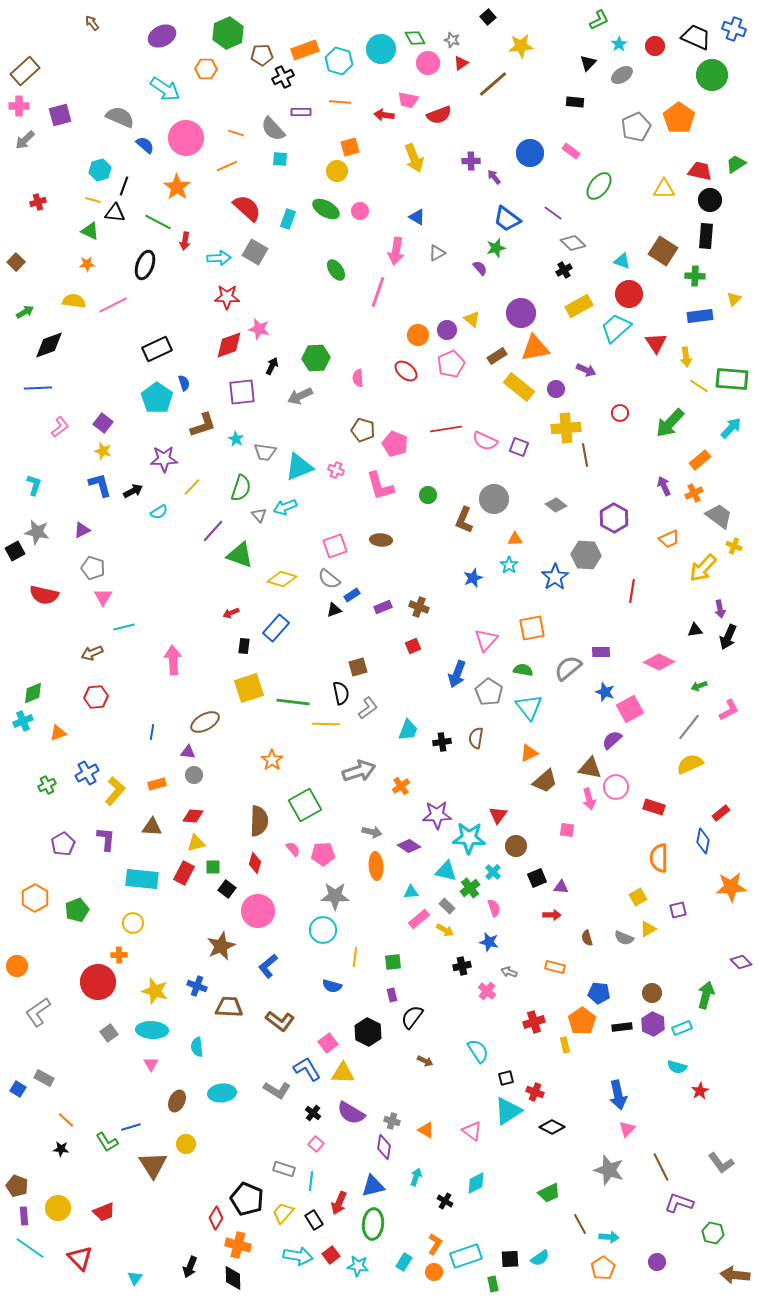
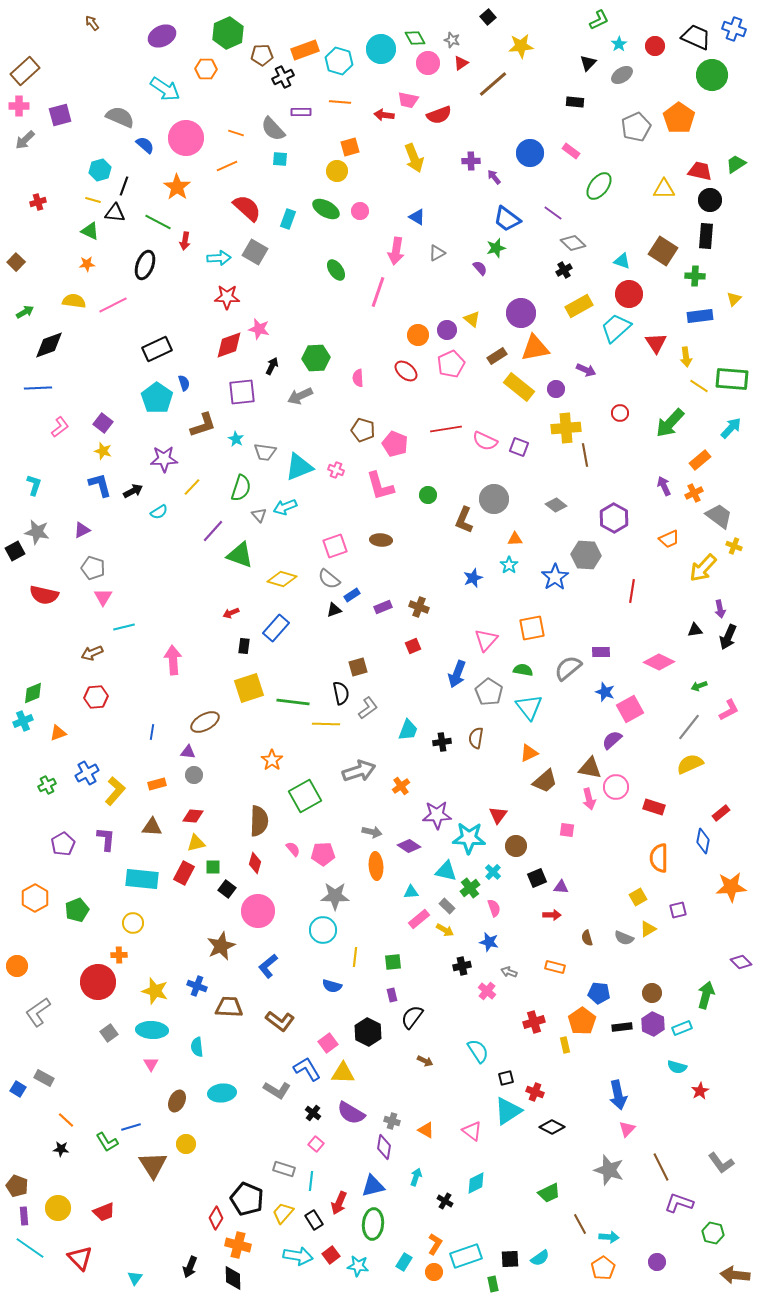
green square at (305, 805): moved 9 px up
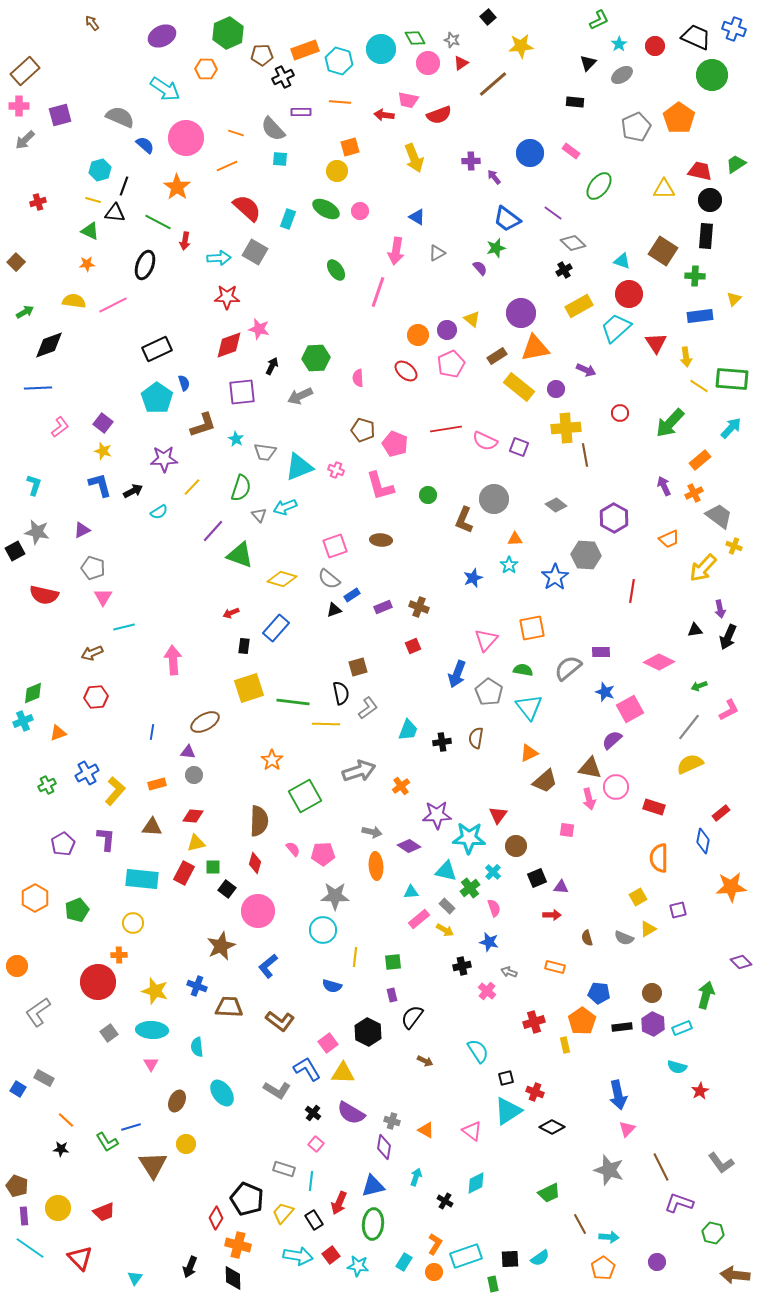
cyan ellipse at (222, 1093): rotated 60 degrees clockwise
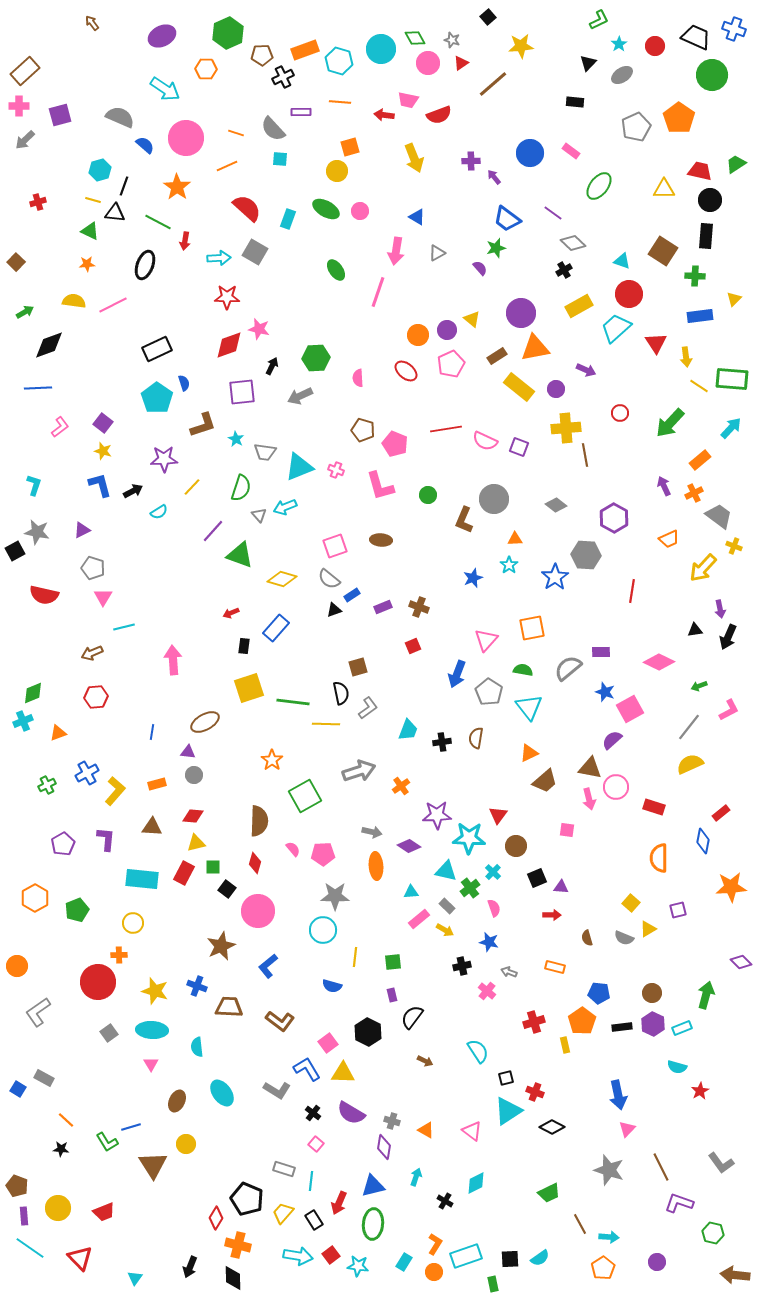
yellow square at (638, 897): moved 7 px left, 6 px down; rotated 18 degrees counterclockwise
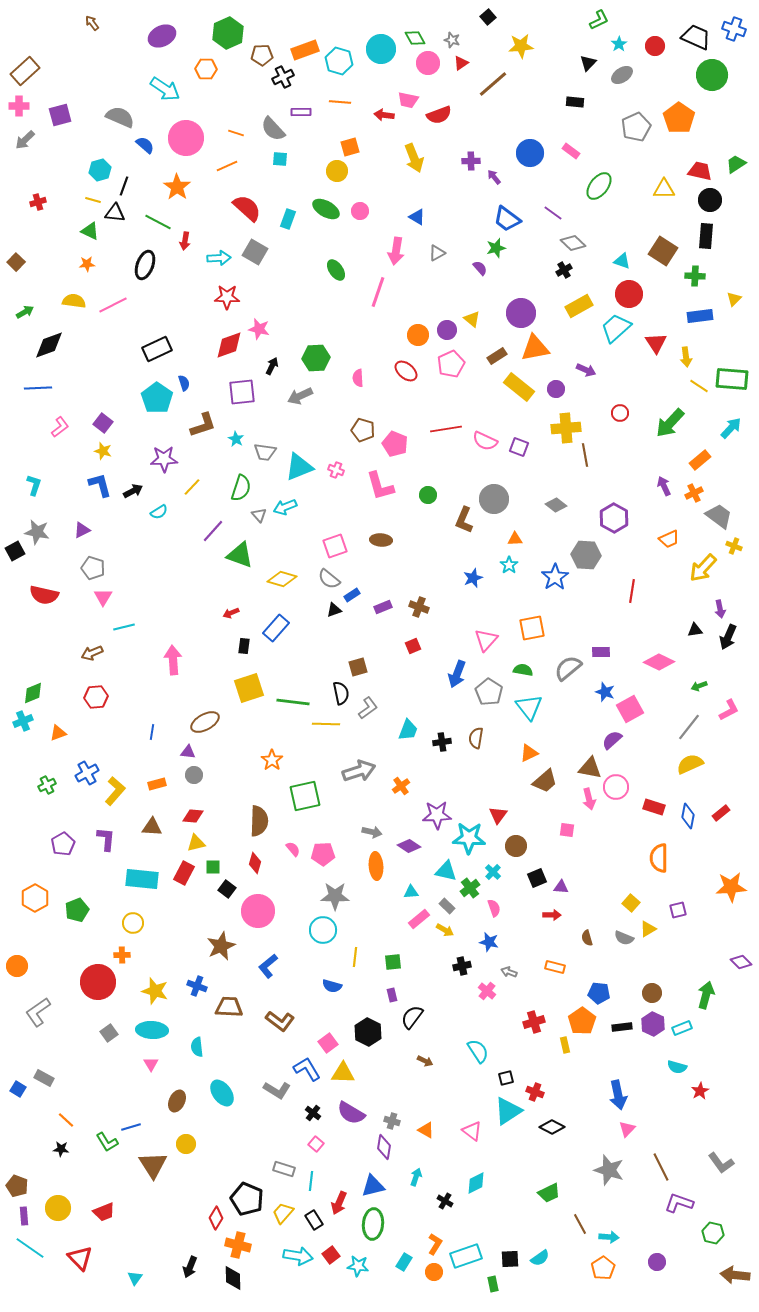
green square at (305, 796): rotated 16 degrees clockwise
blue diamond at (703, 841): moved 15 px left, 25 px up
orange cross at (119, 955): moved 3 px right
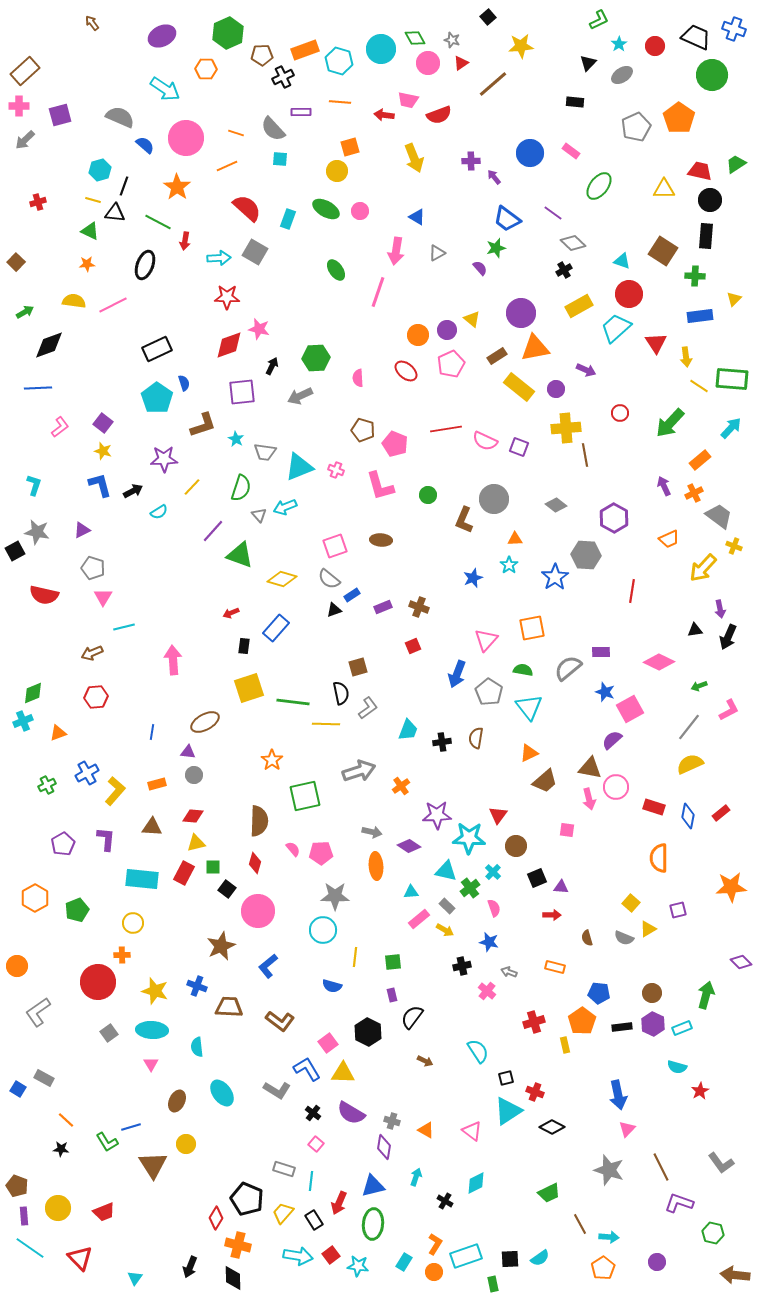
pink pentagon at (323, 854): moved 2 px left, 1 px up
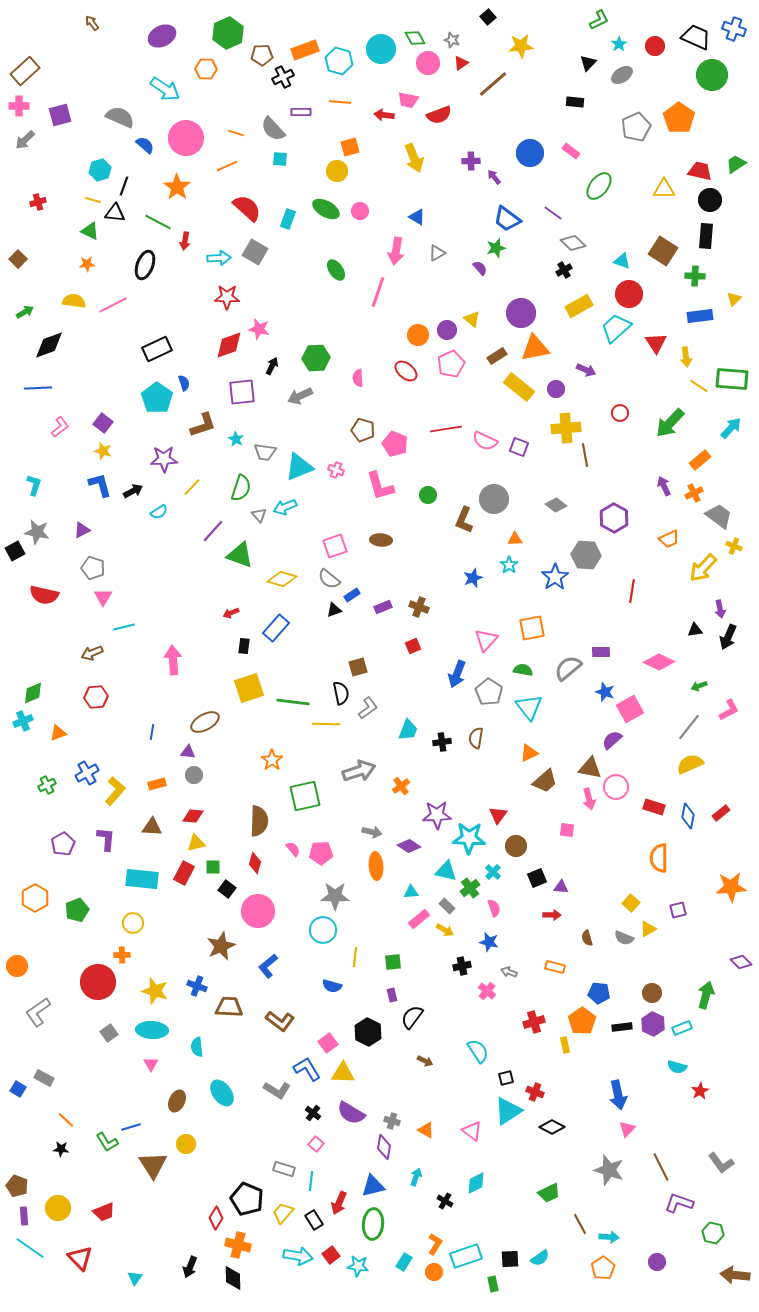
brown square at (16, 262): moved 2 px right, 3 px up
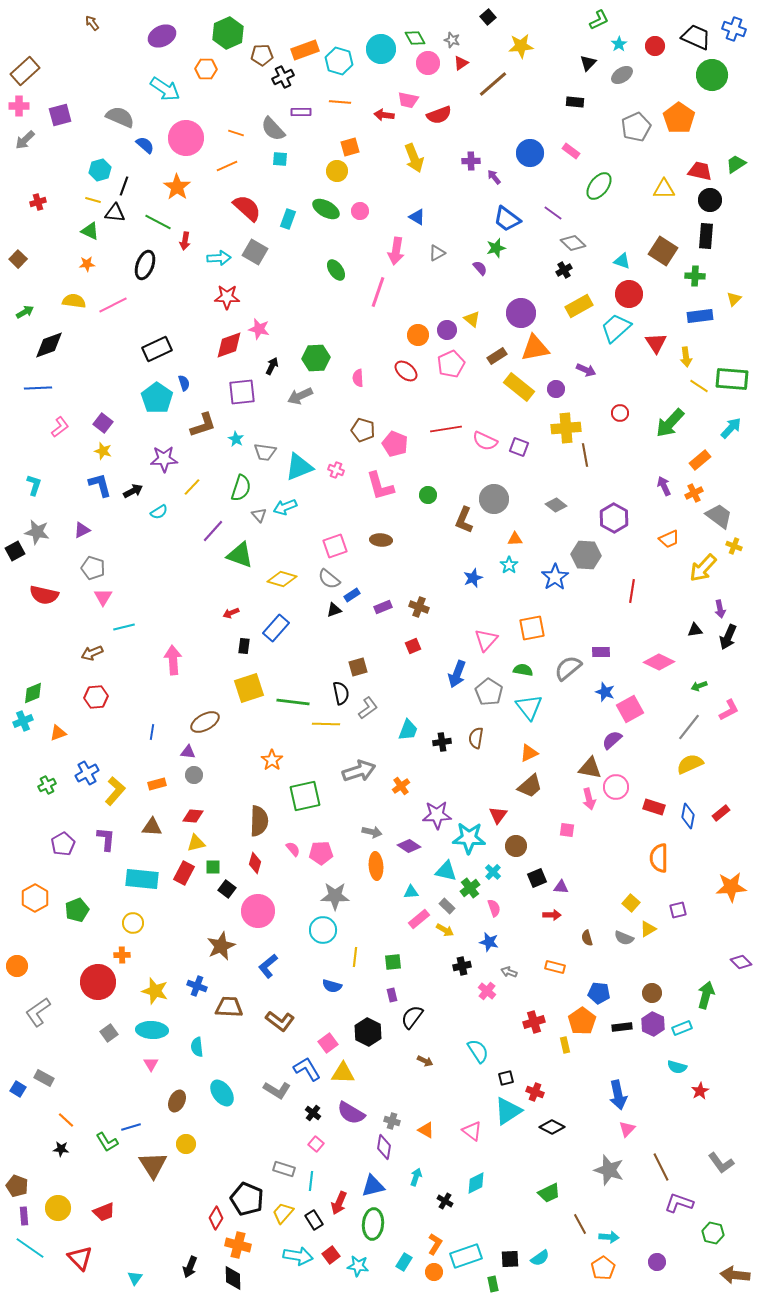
brown trapezoid at (545, 781): moved 15 px left, 5 px down
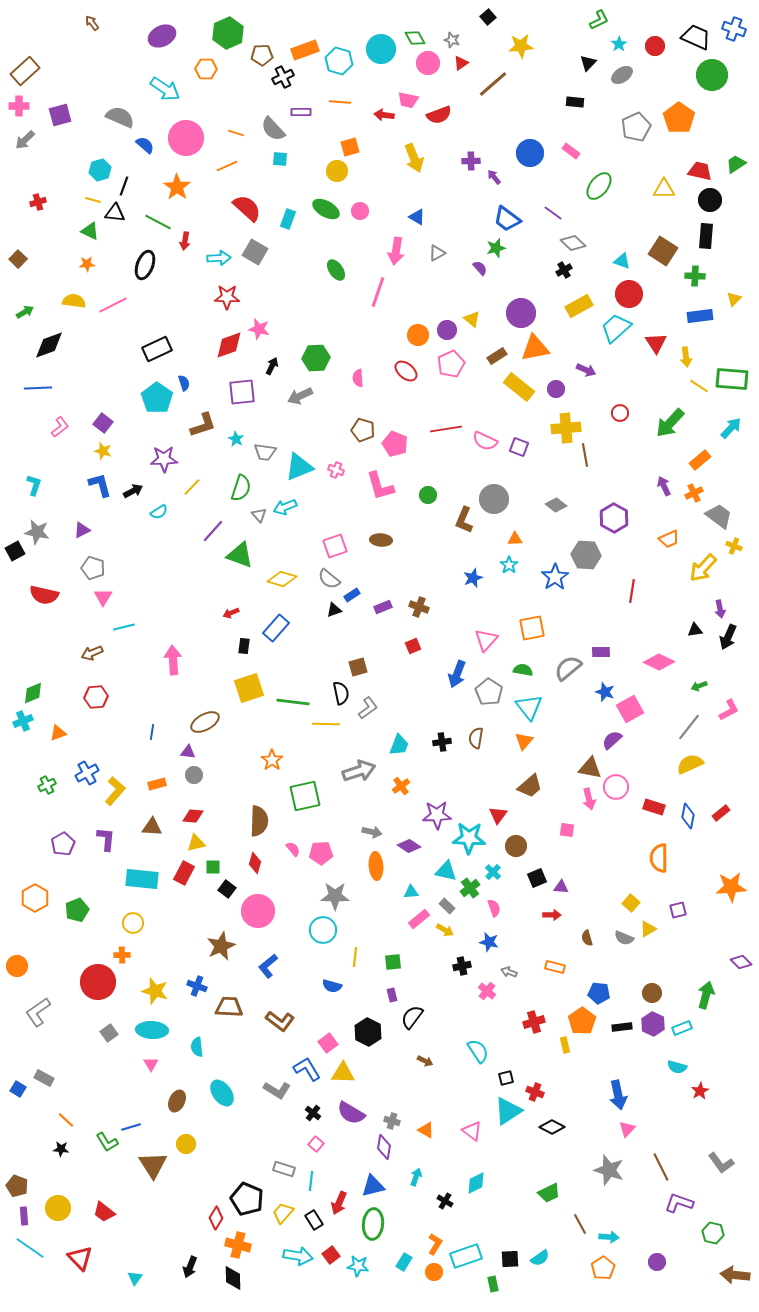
cyan trapezoid at (408, 730): moved 9 px left, 15 px down
orange triangle at (529, 753): moved 5 px left, 12 px up; rotated 24 degrees counterclockwise
red trapezoid at (104, 1212): rotated 60 degrees clockwise
